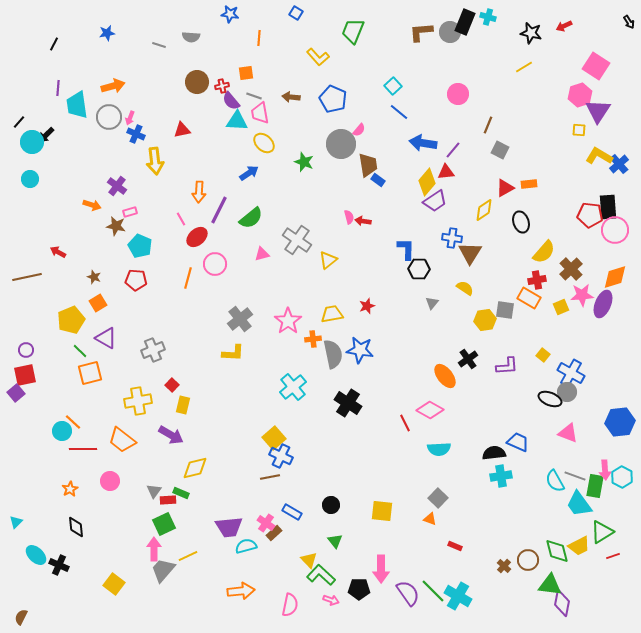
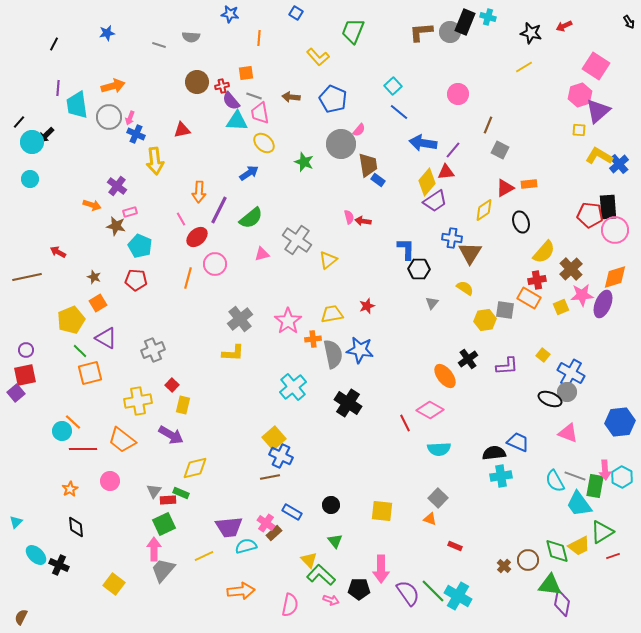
purple triangle at (598, 111): rotated 16 degrees clockwise
yellow line at (188, 556): moved 16 px right
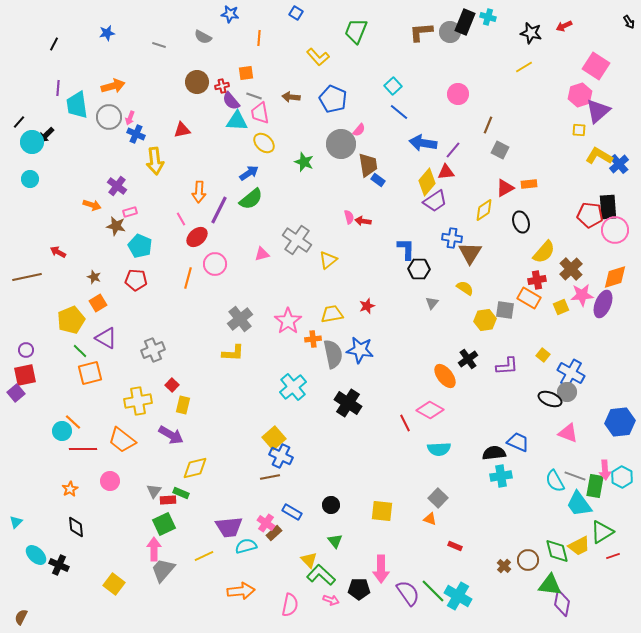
green trapezoid at (353, 31): moved 3 px right
gray semicircle at (191, 37): moved 12 px right; rotated 24 degrees clockwise
green semicircle at (251, 218): moved 19 px up
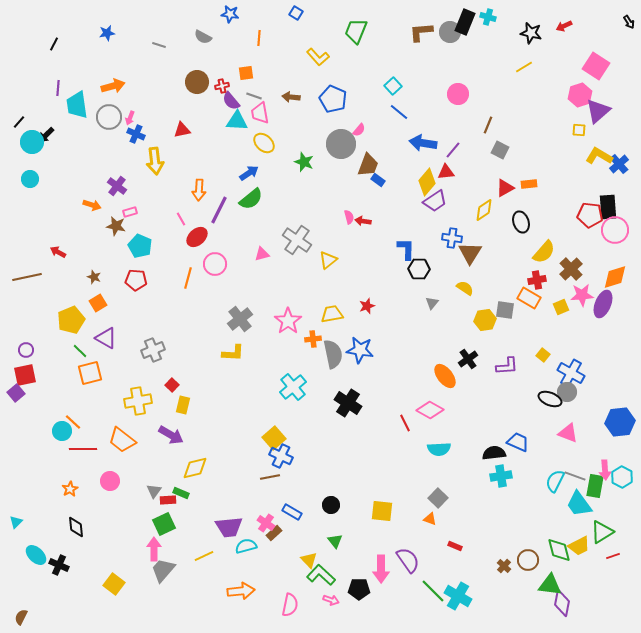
brown trapezoid at (368, 165): rotated 30 degrees clockwise
orange arrow at (199, 192): moved 2 px up
cyan semicircle at (555, 481): rotated 55 degrees clockwise
green diamond at (557, 551): moved 2 px right, 1 px up
purple semicircle at (408, 593): moved 33 px up
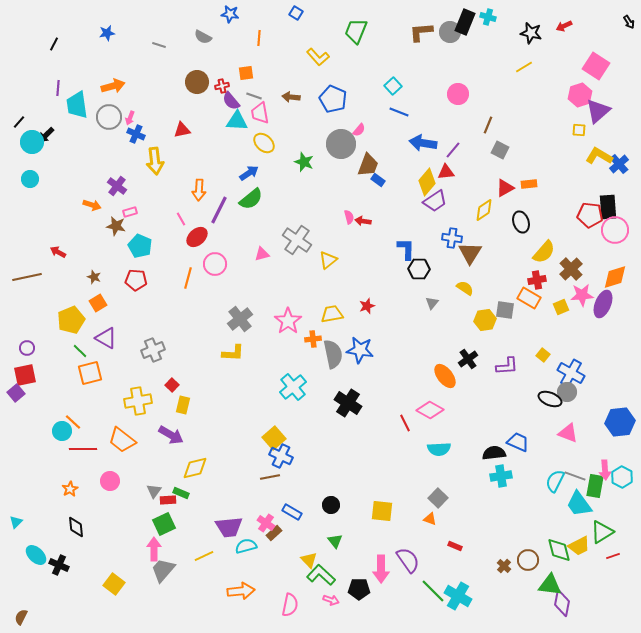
blue line at (399, 112): rotated 18 degrees counterclockwise
purple circle at (26, 350): moved 1 px right, 2 px up
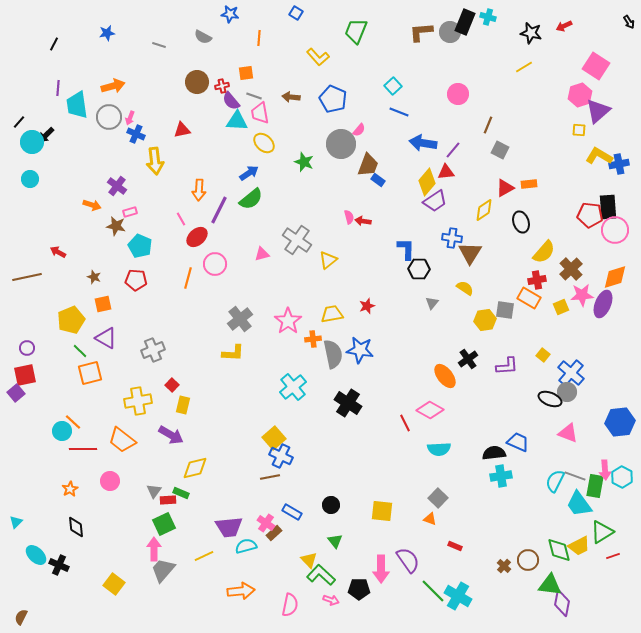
blue cross at (619, 164): rotated 30 degrees clockwise
orange square at (98, 303): moved 5 px right, 1 px down; rotated 18 degrees clockwise
blue cross at (571, 373): rotated 12 degrees clockwise
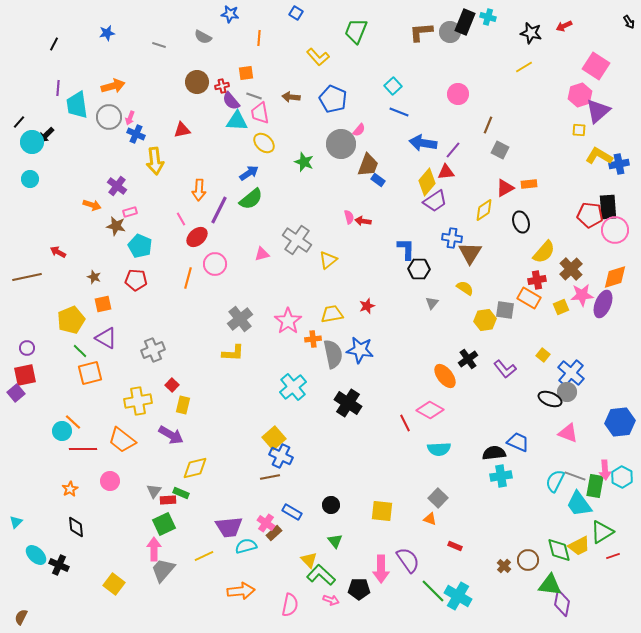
purple L-shape at (507, 366): moved 2 px left, 3 px down; rotated 55 degrees clockwise
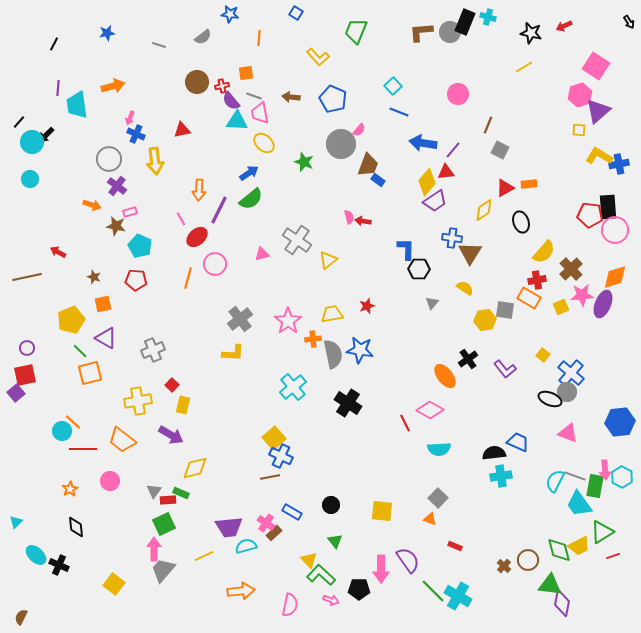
gray semicircle at (203, 37): rotated 66 degrees counterclockwise
gray circle at (109, 117): moved 42 px down
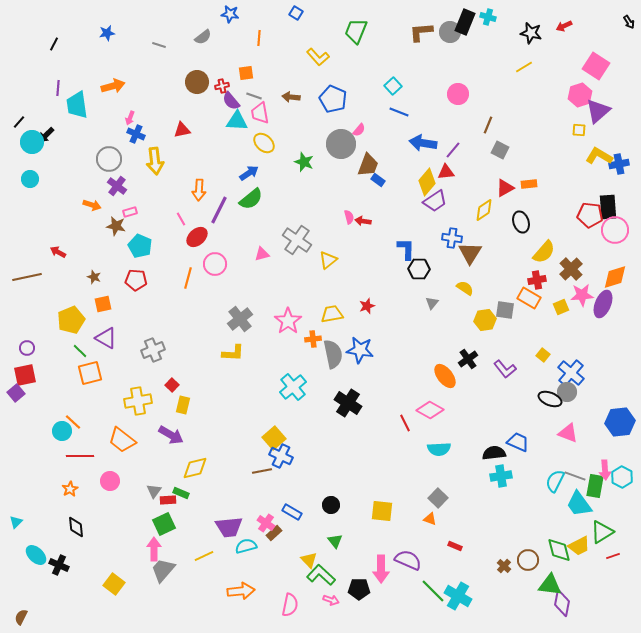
red line at (83, 449): moved 3 px left, 7 px down
brown line at (270, 477): moved 8 px left, 6 px up
purple semicircle at (408, 560): rotated 32 degrees counterclockwise
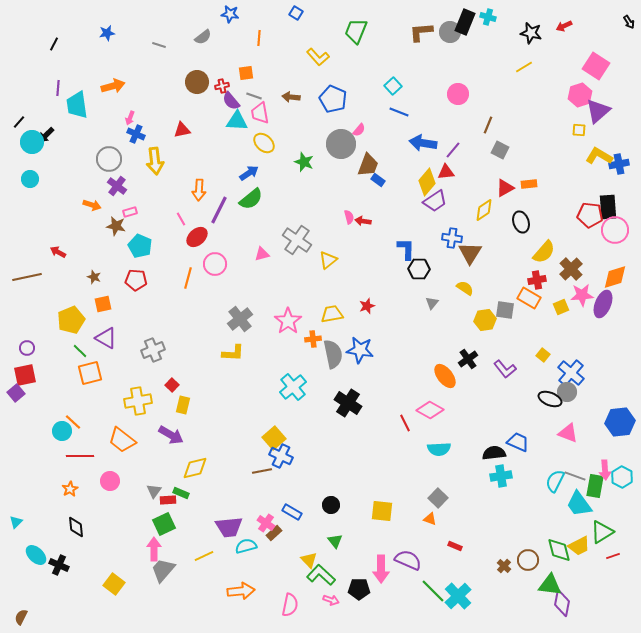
cyan cross at (458, 596): rotated 16 degrees clockwise
